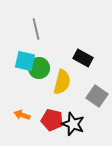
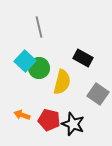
gray line: moved 3 px right, 2 px up
cyan square: rotated 30 degrees clockwise
gray square: moved 1 px right, 2 px up
red pentagon: moved 3 px left
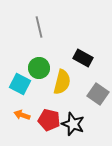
cyan square: moved 5 px left, 23 px down; rotated 15 degrees counterclockwise
